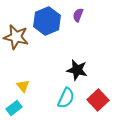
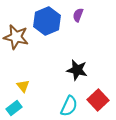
cyan semicircle: moved 3 px right, 8 px down
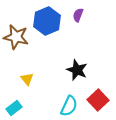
black star: rotated 10 degrees clockwise
yellow triangle: moved 4 px right, 7 px up
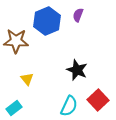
brown star: moved 4 px down; rotated 10 degrees counterclockwise
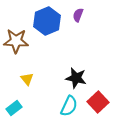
black star: moved 1 px left, 8 px down; rotated 10 degrees counterclockwise
red square: moved 2 px down
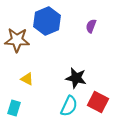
purple semicircle: moved 13 px right, 11 px down
brown star: moved 1 px right, 1 px up
yellow triangle: rotated 24 degrees counterclockwise
red square: rotated 20 degrees counterclockwise
cyan rectangle: rotated 35 degrees counterclockwise
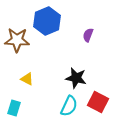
purple semicircle: moved 3 px left, 9 px down
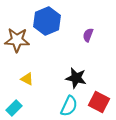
red square: moved 1 px right
cyan rectangle: rotated 28 degrees clockwise
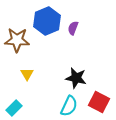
purple semicircle: moved 15 px left, 7 px up
yellow triangle: moved 5 px up; rotated 32 degrees clockwise
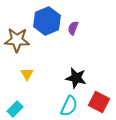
cyan rectangle: moved 1 px right, 1 px down
